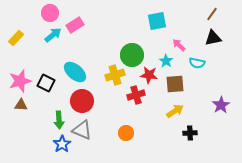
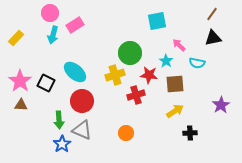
cyan arrow: rotated 144 degrees clockwise
green circle: moved 2 px left, 2 px up
pink star: rotated 20 degrees counterclockwise
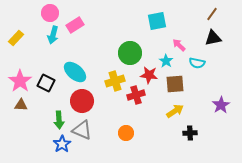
yellow cross: moved 6 px down
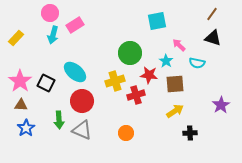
black triangle: rotated 30 degrees clockwise
blue star: moved 36 px left, 16 px up
